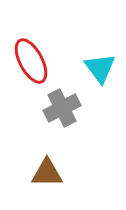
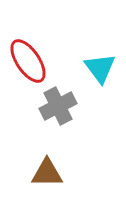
red ellipse: moved 3 px left; rotated 6 degrees counterclockwise
gray cross: moved 4 px left, 2 px up
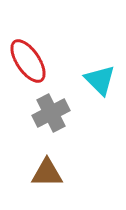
cyan triangle: moved 12 px down; rotated 8 degrees counterclockwise
gray cross: moved 7 px left, 7 px down
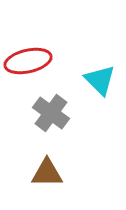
red ellipse: rotated 69 degrees counterclockwise
gray cross: rotated 27 degrees counterclockwise
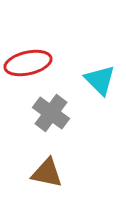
red ellipse: moved 2 px down
brown triangle: rotated 12 degrees clockwise
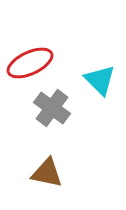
red ellipse: moved 2 px right; rotated 12 degrees counterclockwise
gray cross: moved 1 px right, 5 px up
